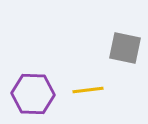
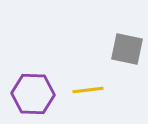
gray square: moved 2 px right, 1 px down
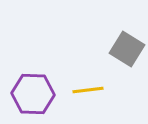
gray square: rotated 20 degrees clockwise
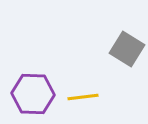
yellow line: moved 5 px left, 7 px down
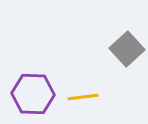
gray square: rotated 16 degrees clockwise
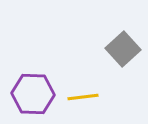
gray square: moved 4 px left
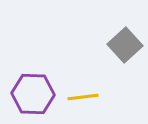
gray square: moved 2 px right, 4 px up
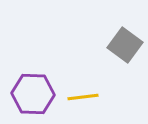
gray square: rotated 12 degrees counterclockwise
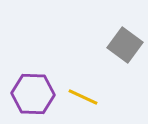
yellow line: rotated 32 degrees clockwise
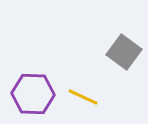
gray square: moved 1 px left, 7 px down
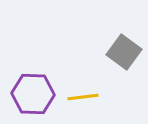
yellow line: rotated 32 degrees counterclockwise
